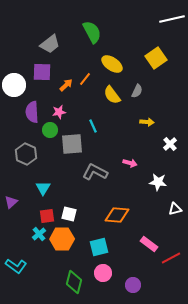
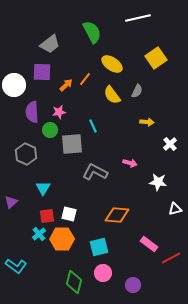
white line: moved 34 px left, 1 px up
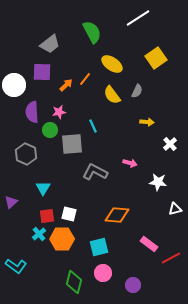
white line: rotated 20 degrees counterclockwise
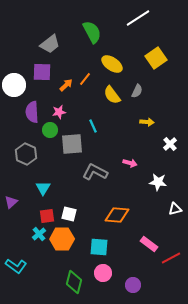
cyan square: rotated 18 degrees clockwise
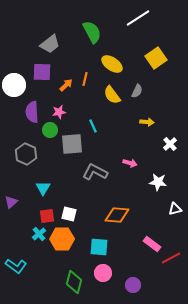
orange line: rotated 24 degrees counterclockwise
pink rectangle: moved 3 px right
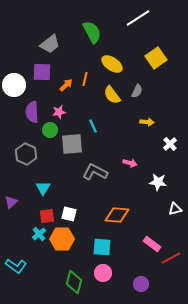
cyan square: moved 3 px right
purple circle: moved 8 px right, 1 px up
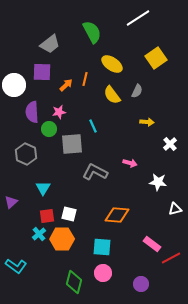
green circle: moved 1 px left, 1 px up
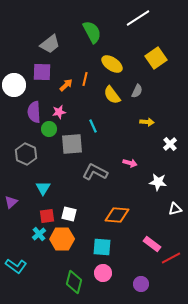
purple semicircle: moved 2 px right
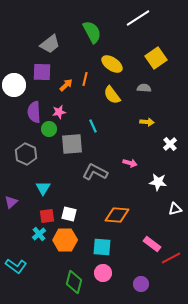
gray semicircle: moved 7 px right, 3 px up; rotated 112 degrees counterclockwise
orange hexagon: moved 3 px right, 1 px down
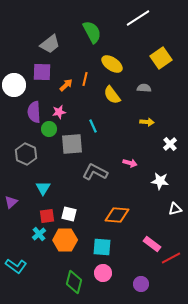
yellow square: moved 5 px right
white star: moved 2 px right, 1 px up
